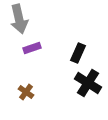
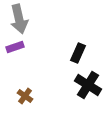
purple rectangle: moved 17 px left, 1 px up
black cross: moved 2 px down
brown cross: moved 1 px left, 4 px down
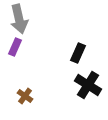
purple rectangle: rotated 48 degrees counterclockwise
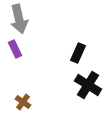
purple rectangle: moved 2 px down; rotated 48 degrees counterclockwise
brown cross: moved 2 px left, 6 px down
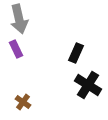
purple rectangle: moved 1 px right
black rectangle: moved 2 px left
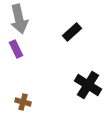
black rectangle: moved 4 px left, 21 px up; rotated 24 degrees clockwise
brown cross: rotated 21 degrees counterclockwise
